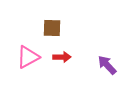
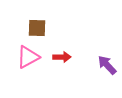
brown square: moved 15 px left
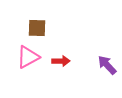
red arrow: moved 1 px left, 4 px down
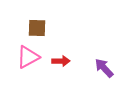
purple arrow: moved 3 px left, 3 px down
